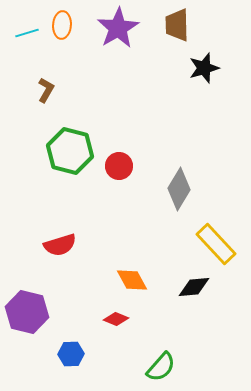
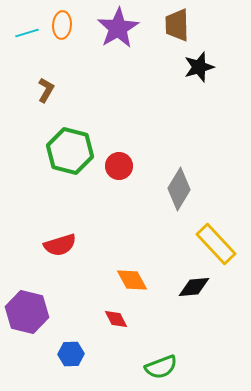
black star: moved 5 px left, 1 px up
red diamond: rotated 40 degrees clockwise
green semicircle: rotated 28 degrees clockwise
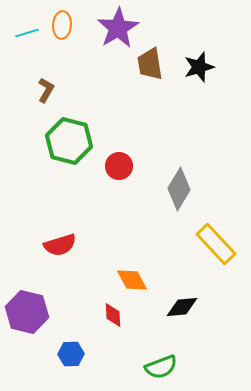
brown trapezoid: moved 27 px left, 39 px down; rotated 8 degrees counterclockwise
green hexagon: moved 1 px left, 10 px up
black diamond: moved 12 px left, 20 px down
red diamond: moved 3 px left, 4 px up; rotated 25 degrees clockwise
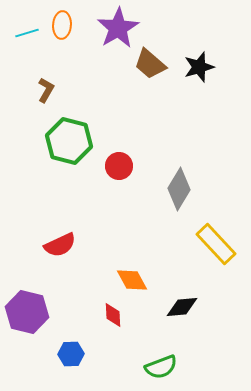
brown trapezoid: rotated 40 degrees counterclockwise
red semicircle: rotated 8 degrees counterclockwise
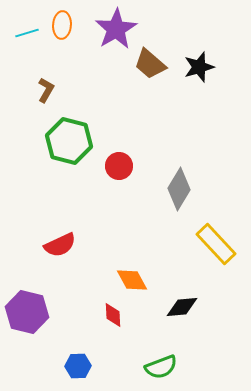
purple star: moved 2 px left, 1 px down
blue hexagon: moved 7 px right, 12 px down
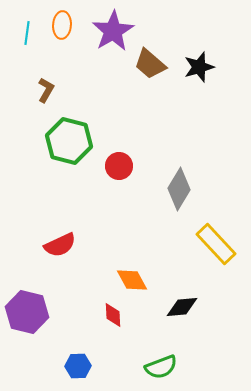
purple star: moved 3 px left, 2 px down
cyan line: rotated 65 degrees counterclockwise
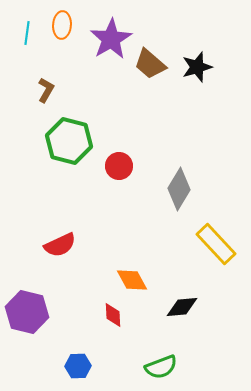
purple star: moved 2 px left, 8 px down
black star: moved 2 px left
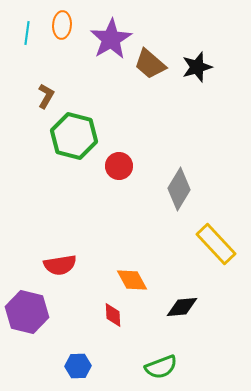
brown L-shape: moved 6 px down
green hexagon: moved 5 px right, 5 px up
red semicircle: moved 20 px down; rotated 16 degrees clockwise
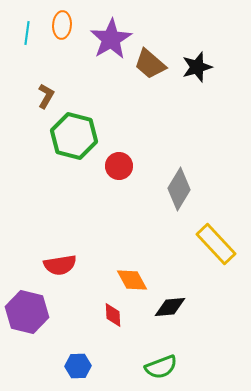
black diamond: moved 12 px left
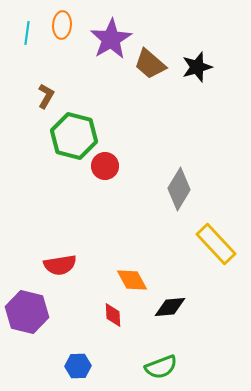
red circle: moved 14 px left
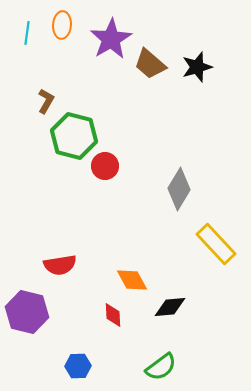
brown L-shape: moved 5 px down
green semicircle: rotated 16 degrees counterclockwise
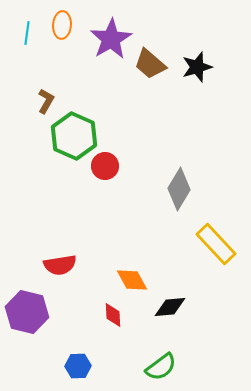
green hexagon: rotated 9 degrees clockwise
